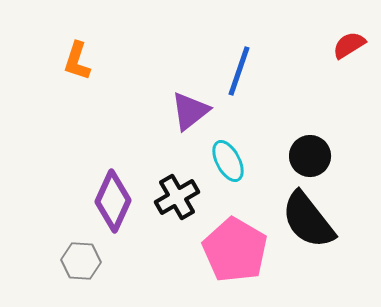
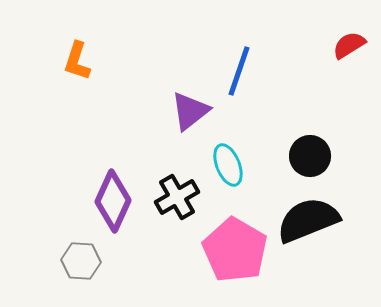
cyan ellipse: moved 4 px down; rotated 6 degrees clockwise
black semicircle: rotated 106 degrees clockwise
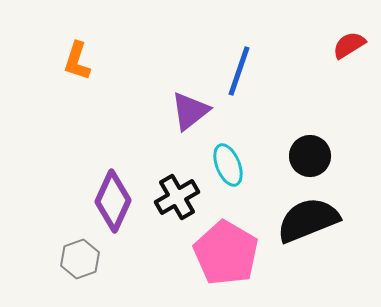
pink pentagon: moved 9 px left, 3 px down
gray hexagon: moved 1 px left, 2 px up; rotated 24 degrees counterclockwise
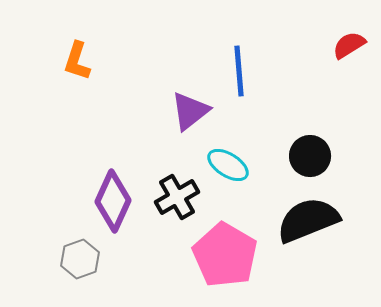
blue line: rotated 24 degrees counterclockwise
cyan ellipse: rotated 36 degrees counterclockwise
pink pentagon: moved 1 px left, 2 px down
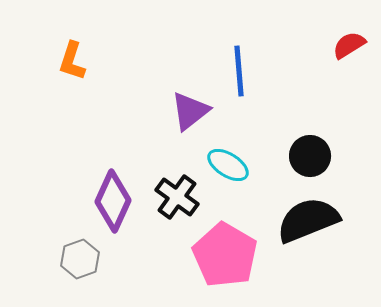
orange L-shape: moved 5 px left
black cross: rotated 24 degrees counterclockwise
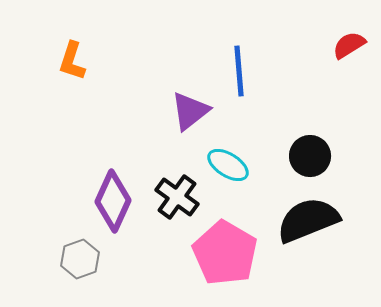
pink pentagon: moved 2 px up
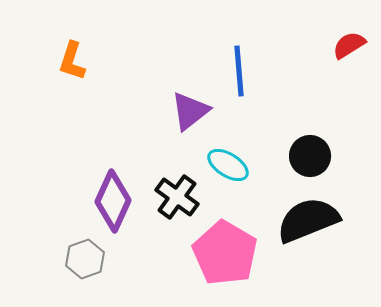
gray hexagon: moved 5 px right
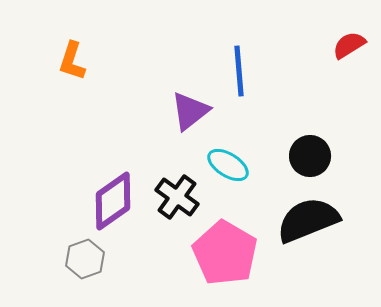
purple diamond: rotated 30 degrees clockwise
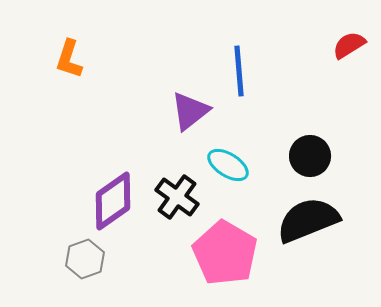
orange L-shape: moved 3 px left, 2 px up
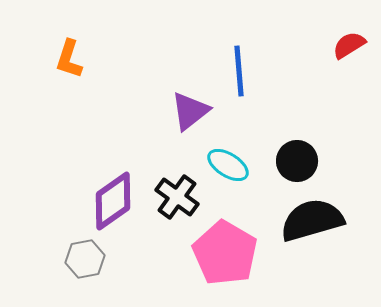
black circle: moved 13 px left, 5 px down
black semicircle: moved 4 px right; rotated 6 degrees clockwise
gray hexagon: rotated 9 degrees clockwise
